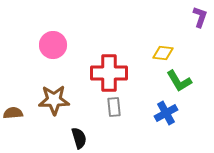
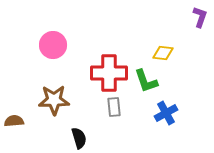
green L-shape: moved 33 px left; rotated 12 degrees clockwise
brown semicircle: moved 1 px right, 8 px down
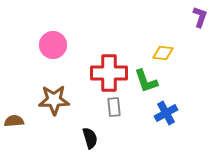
black semicircle: moved 11 px right
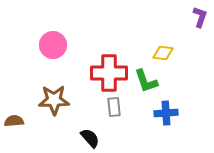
blue cross: rotated 25 degrees clockwise
black semicircle: rotated 25 degrees counterclockwise
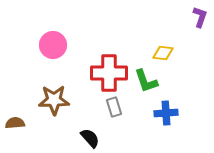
gray rectangle: rotated 12 degrees counterclockwise
brown semicircle: moved 1 px right, 2 px down
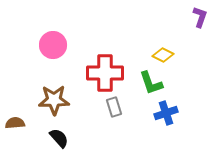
yellow diamond: moved 2 px down; rotated 20 degrees clockwise
red cross: moved 4 px left
green L-shape: moved 5 px right, 2 px down
blue cross: rotated 15 degrees counterclockwise
black semicircle: moved 31 px left
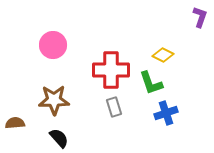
red cross: moved 6 px right, 3 px up
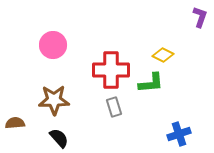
green L-shape: rotated 76 degrees counterclockwise
blue cross: moved 13 px right, 21 px down
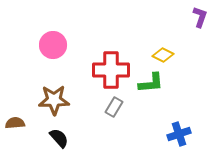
gray rectangle: rotated 48 degrees clockwise
